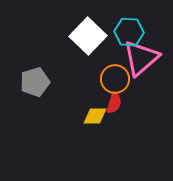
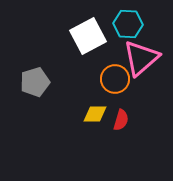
cyan hexagon: moved 1 px left, 8 px up
white square: rotated 18 degrees clockwise
red semicircle: moved 7 px right, 17 px down
yellow diamond: moved 2 px up
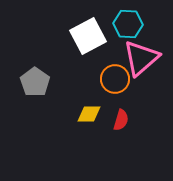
gray pentagon: rotated 20 degrees counterclockwise
yellow diamond: moved 6 px left
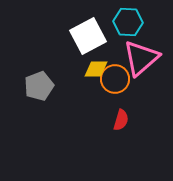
cyan hexagon: moved 2 px up
gray pentagon: moved 4 px right, 4 px down; rotated 16 degrees clockwise
yellow diamond: moved 7 px right, 45 px up
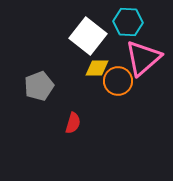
white square: rotated 24 degrees counterclockwise
pink triangle: moved 2 px right
yellow diamond: moved 1 px right, 1 px up
orange circle: moved 3 px right, 2 px down
red semicircle: moved 48 px left, 3 px down
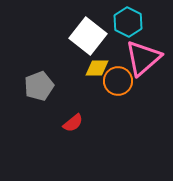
cyan hexagon: rotated 24 degrees clockwise
red semicircle: rotated 35 degrees clockwise
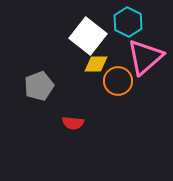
pink triangle: moved 2 px right, 1 px up
yellow diamond: moved 1 px left, 4 px up
red semicircle: rotated 45 degrees clockwise
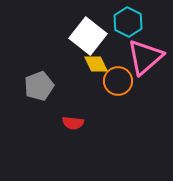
yellow diamond: rotated 65 degrees clockwise
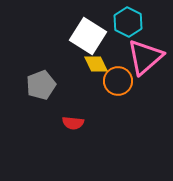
white square: rotated 6 degrees counterclockwise
gray pentagon: moved 2 px right, 1 px up
